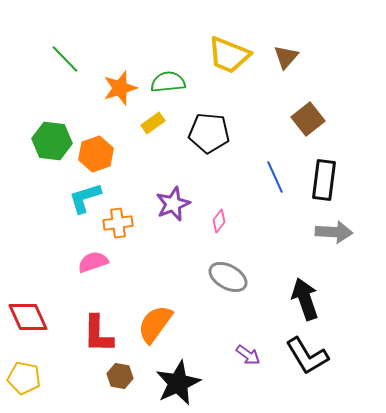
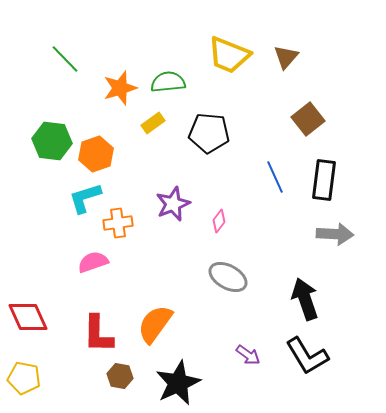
gray arrow: moved 1 px right, 2 px down
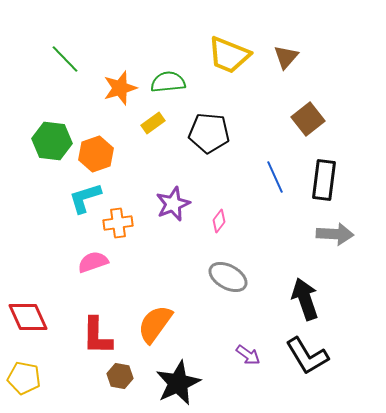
red L-shape: moved 1 px left, 2 px down
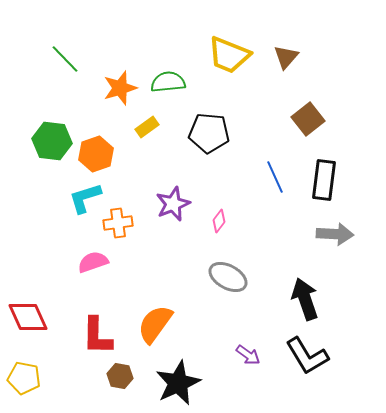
yellow rectangle: moved 6 px left, 4 px down
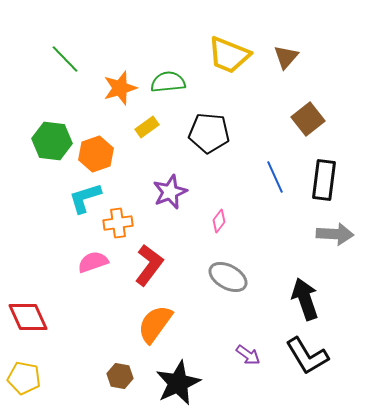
purple star: moved 3 px left, 12 px up
red L-shape: moved 52 px right, 71 px up; rotated 144 degrees counterclockwise
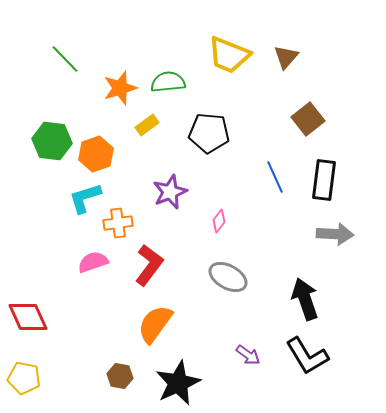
yellow rectangle: moved 2 px up
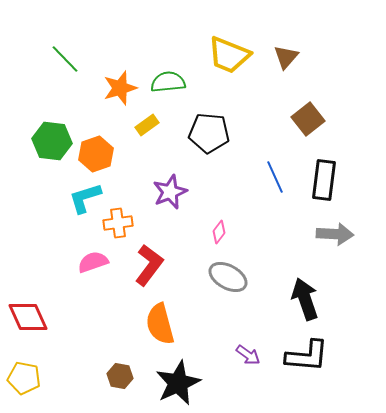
pink diamond: moved 11 px down
orange semicircle: moved 5 px right; rotated 51 degrees counterclockwise
black L-shape: rotated 54 degrees counterclockwise
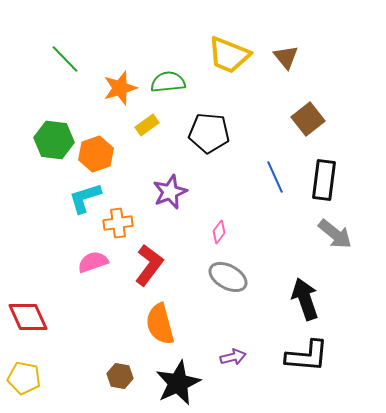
brown triangle: rotated 20 degrees counterclockwise
green hexagon: moved 2 px right, 1 px up
gray arrow: rotated 36 degrees clockwise
purple arrow: moved 15 px left, 2 px down; rotated 50 degrees counterclockwise
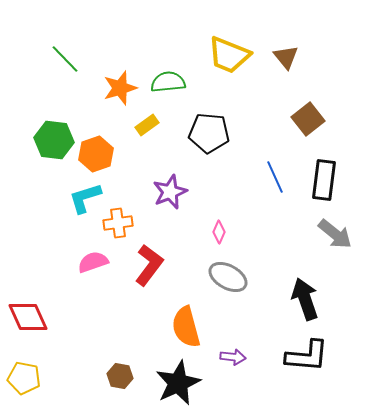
pink diamond: rotated 15 degrees counterclockwise
orange semicircle: moved 26 px right, 3 px down
purple arrow: rotated 20 degrees clockwise
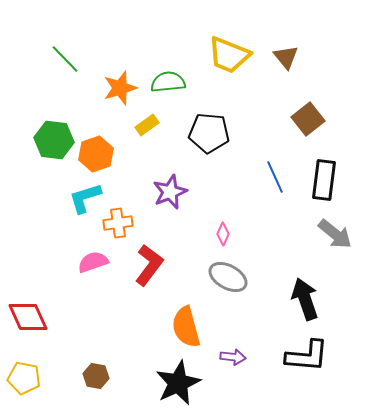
pink diamond: moved 4 px right, 2 px down
brown hexagon: moved 24 px left
